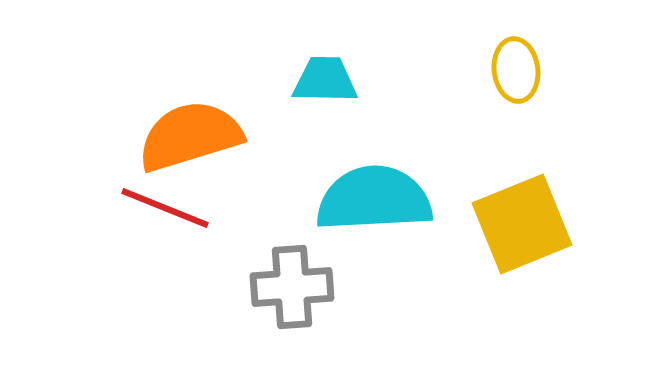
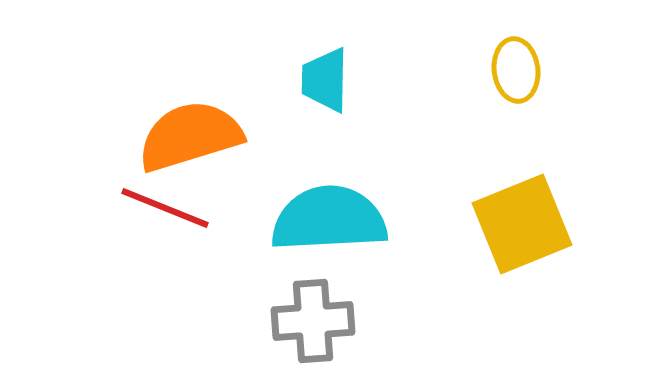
cyan trapezoid: rotated 90 degrees counterclockwise
cyan semicircle: moved 45 px left, 20 px down
gray cross: moved 21 px right, 34 px down
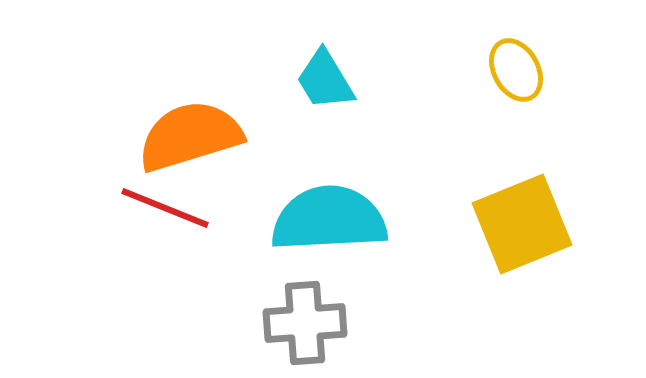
yellow ellipse: rotated 22 degrees counterclockwise
cyan trapezoid: rotated 32 degrees counterclockwise
gray cross: moved 8 px left, 2 px down
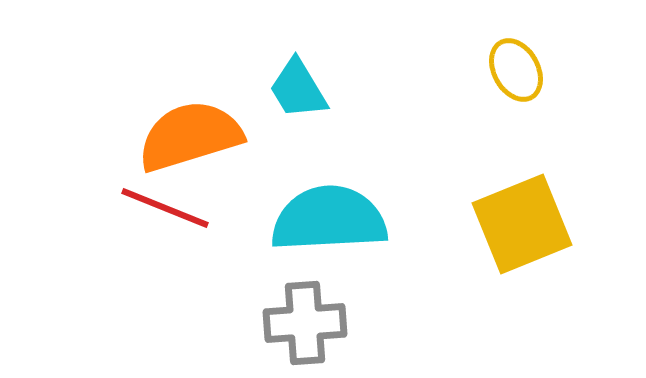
cyan trapezoid: moved 27 px left, 9 px down
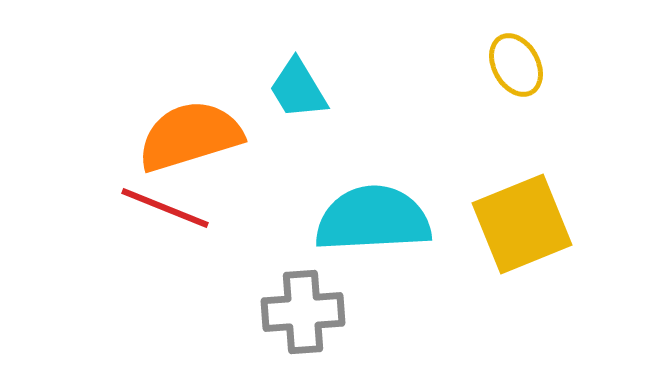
yellow ellipse: moved 5 px up
cyan semicircle: moved 44 px right
gray cross: moved 2 px left, 11 px up
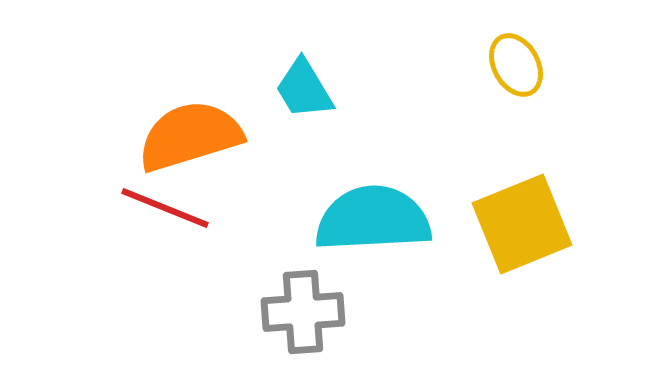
cyan trapezoid: moved 6 px right
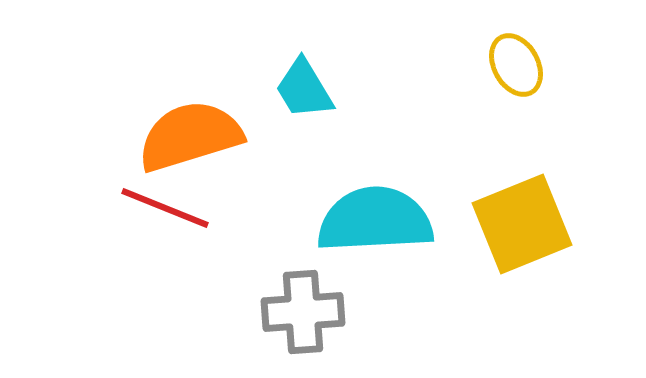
cyan semicircle: moved 2 px right, 1 px down
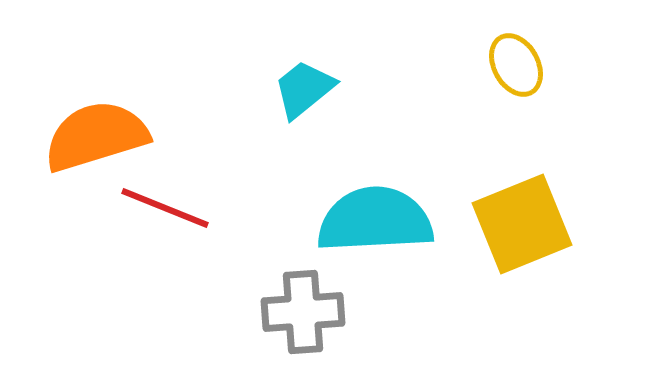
cyan trapezoid: rotated 82 degrees clockwise
orange semicircle: moved 94 px left
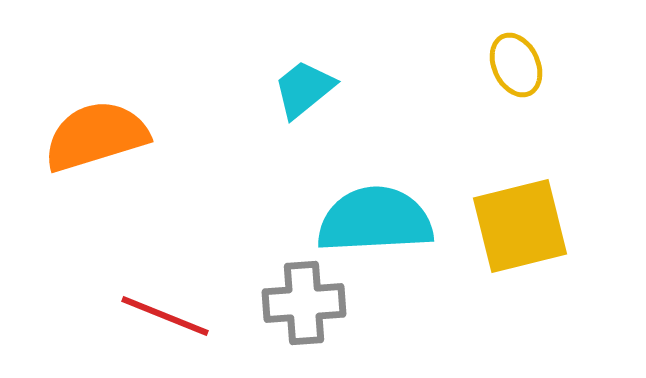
yellow ellipse: rotated 4 degrees clockwise
red line: moved 108 px down
yellow square: moved 2 px left, 2 px down; rotated 8 degrees clockwise
gray cross: moved 1 px right, 9 px up
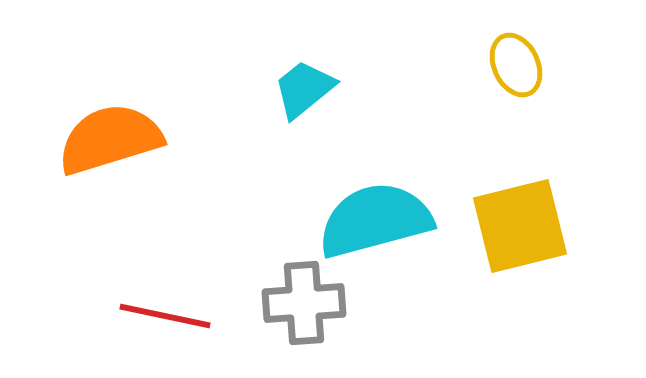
orange semicircle: moved 14 px right, 3 px down
cyan semicircle: rotated 12 degrees counterclockwise
red line: rotated 10 degrees counterclockwise
